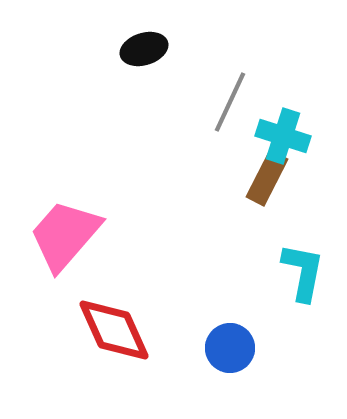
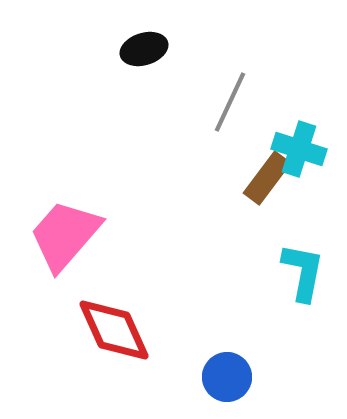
cyan cross: moved 16 px right, 13 px down
brown rectangle: rotated 10 degrees clockwise
blue circle: moved 3 px left, 29 px down
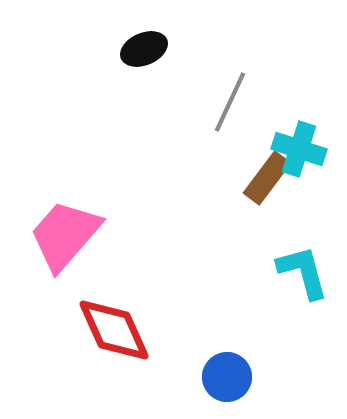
black ellipse: rotated 6 degrees counterclockwise
cyan L-shape: rotated 26 degrees counterclockwise
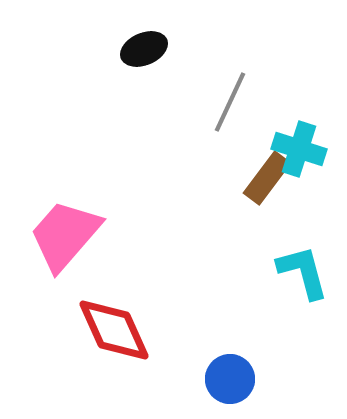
blue circle: moved 3 px right, 2 px down
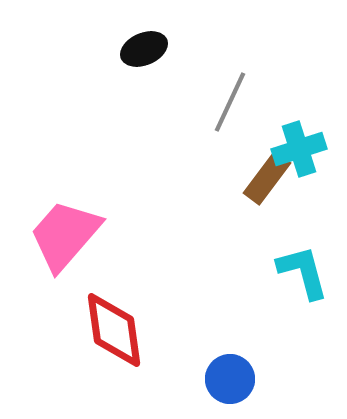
cyan cross: rotated 36 degrees counterclockwise
red diamond: rotated 16 degrees clockwise
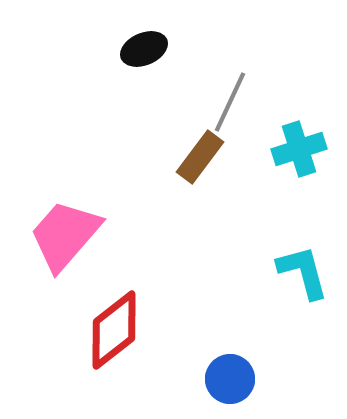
brown rectangle: moved 67 px left, 21 px up
red diamond: rotated 60 degrees clockwise
